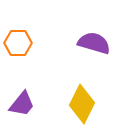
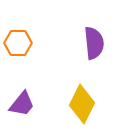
purple semicircle: rotated 68 degrees clockwise
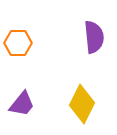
purple semicircle: moved 6 px up
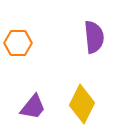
purple trapezoid: moved 11 px right, 3 px down
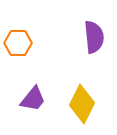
purple trapezoid: moved 8 px up
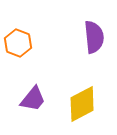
orange hexagon: rotated 20 degrees clockwise
yellow diamond: rotated 36 degrees clockwise
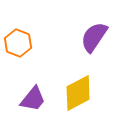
purple semicircle: rotated 140 degrees counterclockwise
yellow diamond: moved 4 px left, 11 px up
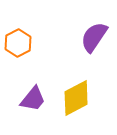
orange hexagon: rotated 12 degrees clockwise
yellow diamond: moved 2 px left, 5 px down
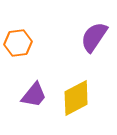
orange hexagon: rotated 20 degrees clockwise
purple trapezoid: moved 1 px right, 4 px up
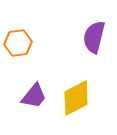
purple semicircle: rotated 20 degrees counterclockwise
purple trapezoid: moved 1 px down
